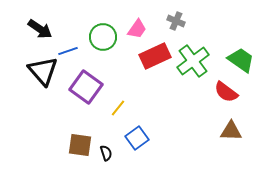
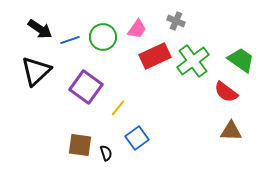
blue line: moved 2 px right, 11 px up
black triangle: moved 7 px left; rotated 28 degrees clockwise
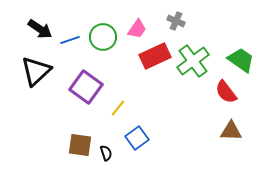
red semicircle: rotated 15 degrees clockwise
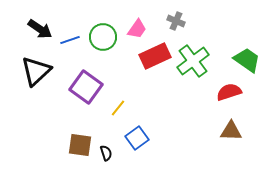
green trapezoid: moved 6 px right
red semicircle: moved 3 px right; rotated 110 degrees clockwise
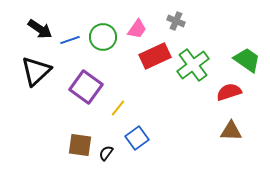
green cross: moved 4 px down
black semicircle: rotated 126 degrees counterclockwise
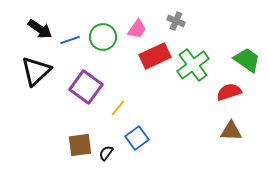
brown square: rotated 15 degrees counterclockwise
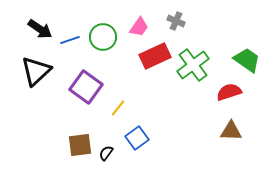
pink trapezoid: moved 2 px right, 2 px up
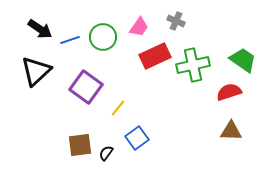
green trapezoid: moved 4 px left
green cross: rotated 24 degrees clockwise
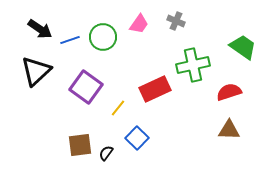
pink trapezoid: moved 3 px up
red rectangle: moved 33 px down
green trapezoid: moved 13 px up
brown triangle: moved 2 px left, 1 px up
blue square: rotated 10 degrees counterclockwise
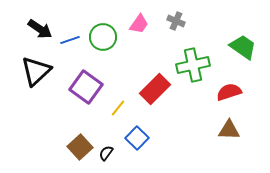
red rectangle: rotated 20 degrees counterclockwise
brown square: moved 2 px down; rotated 35 degrees counterclockwise
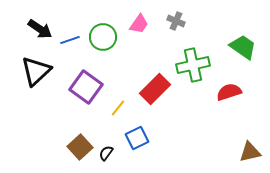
brown triangle: moved 21 px right, 22 px down; rotated 15 degrees counterclockwise
blue square: rotated 20 degrees clockwise
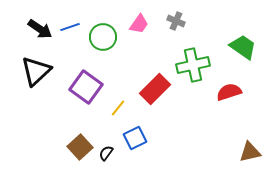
blue line: moved 13 px up
blue square: moved 2 px left
